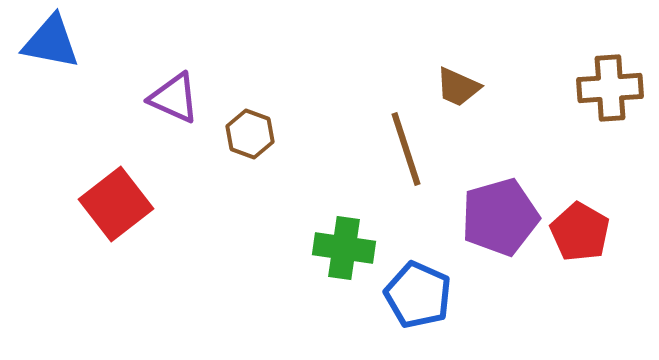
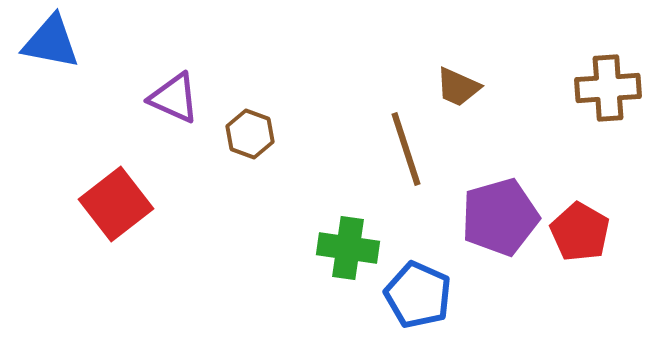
brown cross: moved 2 px left
green cross: moved 4 px right
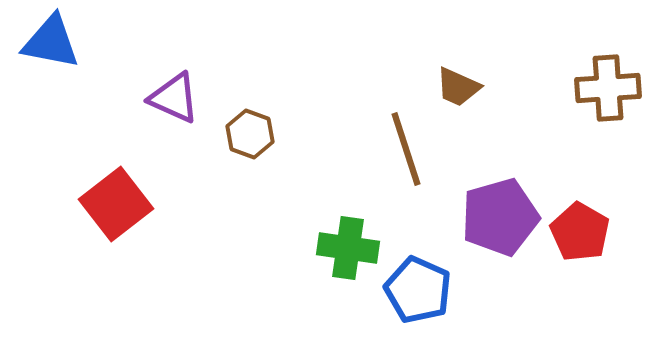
blue pentagon: moved 5 px up
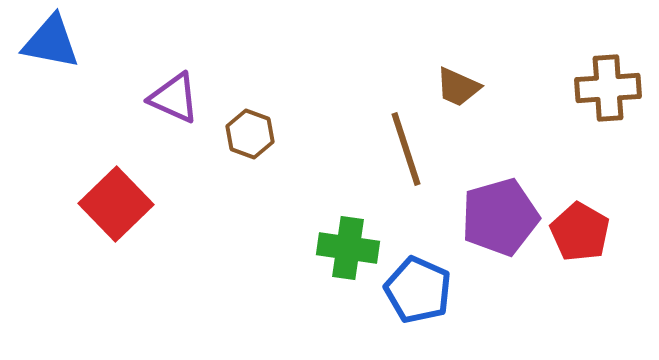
red square: rotated 6 degrees counterclockwise
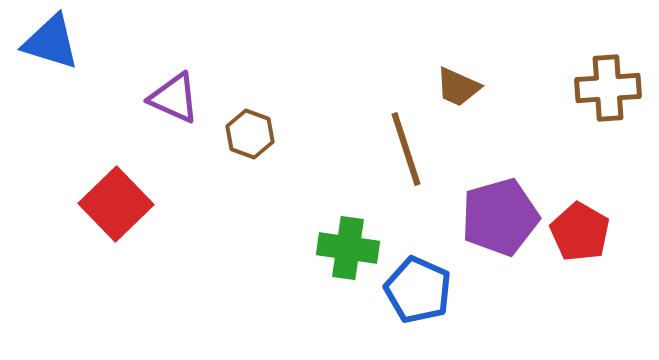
blue triangle: rotated 6 degrees clockwise
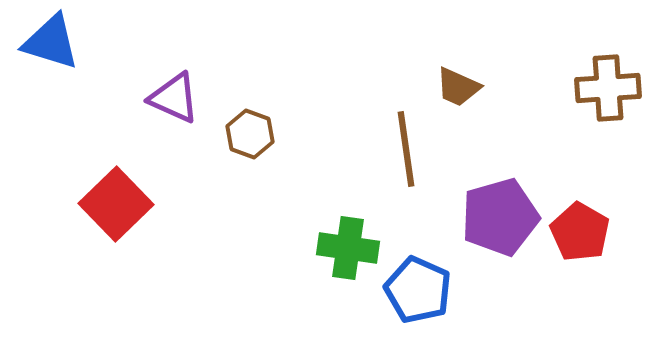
brown line: rotated 10 degrees clockwise
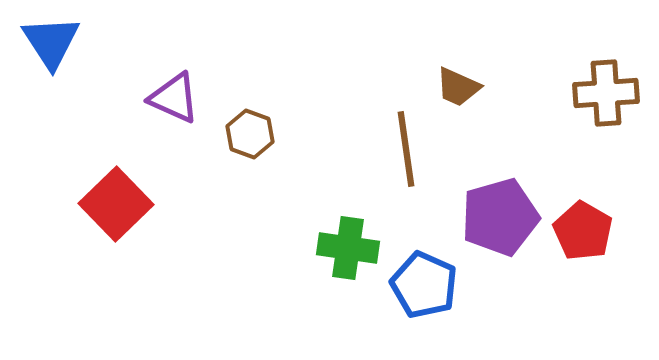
blue triangle: rotated 40 degrees clockwise
brown cross: moved 2 px left, 5 px down
red pentagon: moved 3 px right, 1 px up
blue pentagon: moved 6 px right, 5 px up
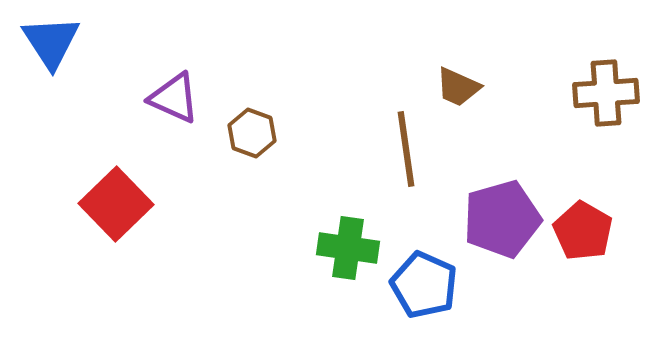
brown hexagon: moved 2 px right, 1 px up
purple pentagon: moved 2 px right, 2 px down
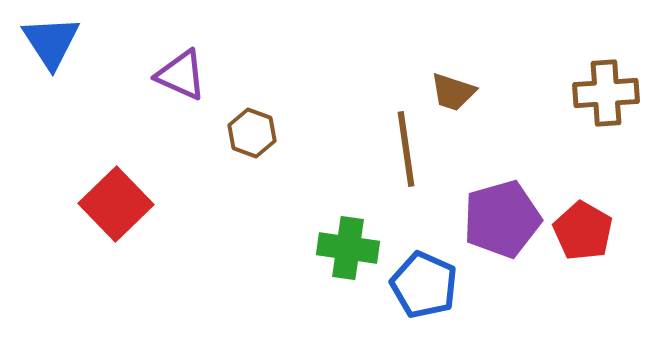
brown trapezoid: moved 5 px left, 5 px down; rotated 6 degrees counterclockwise
purple triangle: moved 7 px right, 23 px up
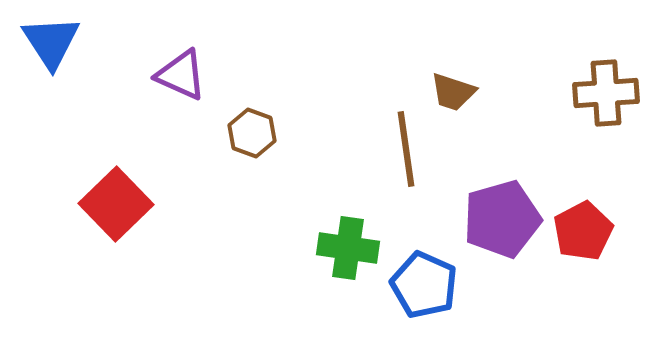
red pentagon: rotated 14 degrees clockwise
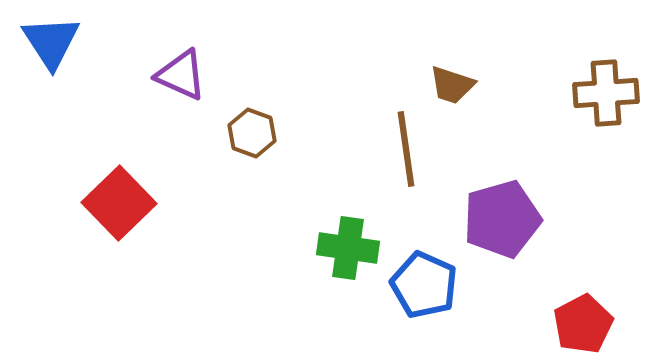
brown trapezoid: moved 1 px left, 7 px up
red square: moved 3 px right, 1 px up
red pentagon: moved 93 px down
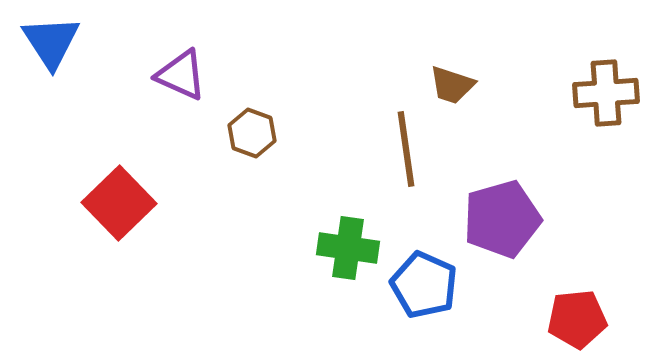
red pentagon: moved 6 px left, 5 px up; rotated 22 degrees clockwise
